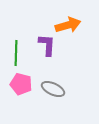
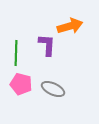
orange arrow: moved 2 px right, 1 px down
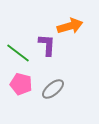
green line: moved 2 px right; rotated 55 degrees counterclockwise
gray ellipse: rotated 65 degrees counterclockwise
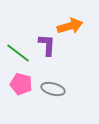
gray ellipse: rotated 55 degrees clockwise
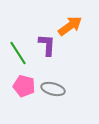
orange arrow: rotated 20 degrees counterclockwise
green line: rotated 20 degrees clockwise
pink pentagon: moved 3 px right, 2 px down
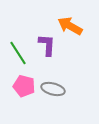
orange arrow: rotated 115 degrees counterclockwise
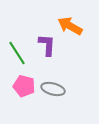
green line: moved 1 px left
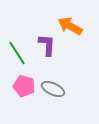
gray ellipse: rotated 10 degrees clockwise
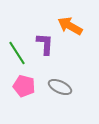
purple L-shape: moved 2 px left, 1 px up
gray ellipse: moved 7 px right, 2 px up
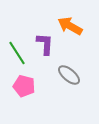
gray ellipse: moved 9 px right, 12 px up; rotated 15 degrees clockwise
